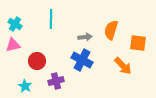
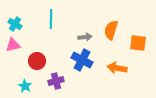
orange arrow: moved 6 px left, 2 px down; rotated 144 degrees clockwise
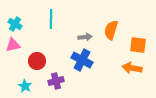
orange square: moved 2 px down
orange arrow: moved 15 px right
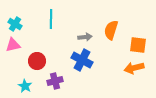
orange arrow: moved 2 px right; rotated 24 degrees counterclockwise
purple cross: moved 1 px left
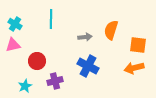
blue cross: moved 6 px right, 6 px down
cyan star: rotated 16 degrees clockwise
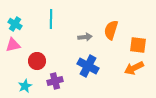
orange arrow: rotated 12 degrees counterclockwise
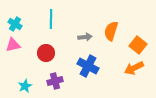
orange semicircle: moved 1 px down
orange square: rotated 30 degrees clockwise
red circle: moved 9 px right, 8 px up
